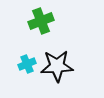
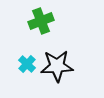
cyan cross: rotated 24 degrees counterclockwise
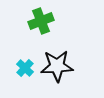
cyan cross: moved 2 px left, 4 px down
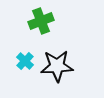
cyan cross: moved 7 px up
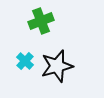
black star: rotated 12 degrees counterclockwise
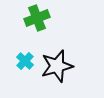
green cross: moved 4 px left, 3 px up
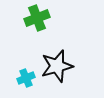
cyan cross: moved 1 px right, 17 px down; rotated 24 degrees clockwise
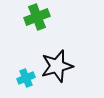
green cross: moved 1 px up
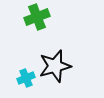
black star: moved 2 px left
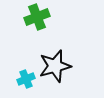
cyan cross: moved 1 px down
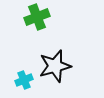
cyan cross: moved 2 px left, 1 px down
